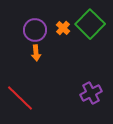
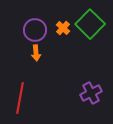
red line: rotated 56 degrees clockwise
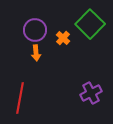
orange cross: moved 10 px down
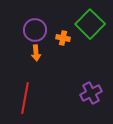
orange cross: rotated 32 degrees counterclockwise
red line: moved 5 px right
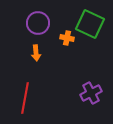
green square: rotated 20 degrees counterclockwise
purple circle: moved 3 px right, 7 px up
orange cross: moved 4 px right
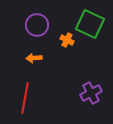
purple circle: moved 1 px left, 2 px down
orange cross: moved 2 px down; rotated 16 degrees clockwise
orange arrow: moved 2 px left, 5 px down; rotated 91 degrees clockwise
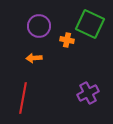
purple circle: moved 2 px right, 1 px down
orange cross: rotated 16 degrees counterclockwise
purple cross: moved 3 px left
red line: moved 2 px left
